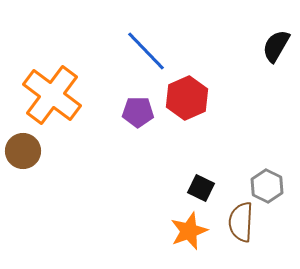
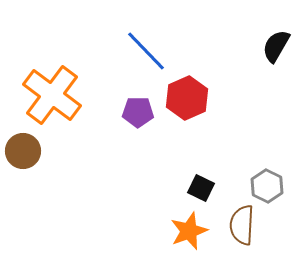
brown semicircle: moved 1 px right, 3 px down
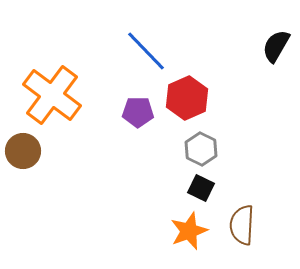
gray hexagon: moved 66 px left, 37 px up
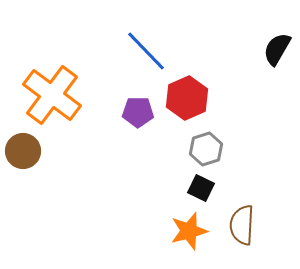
black semicircle: moved 1 px right, 3 px down
gray hexagon: moved 5 px right; rotated 16 degrees clockwise
orange star: rotated 6 degrees clockwise
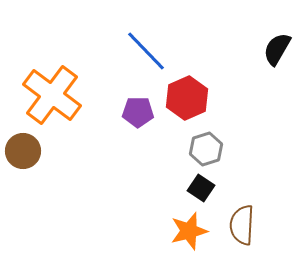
black square: rotated 8 degrees clockwise
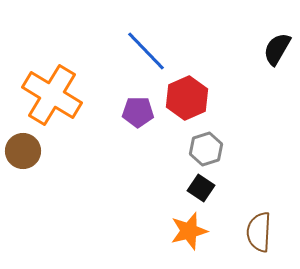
orange cross: rotated 6 degrees counterclockwise
brown semicircle: moved 17 px right, 7 px down
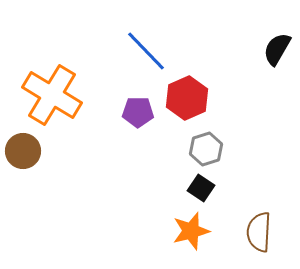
orange star: moved 2 px right
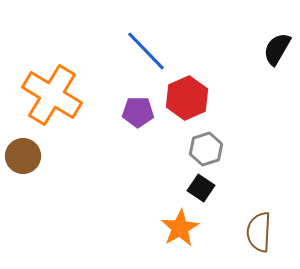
brown circle: moved 5 px down
orange star: moved 11 px left, 3 px up; rotated 15 degrees counterclockwise
